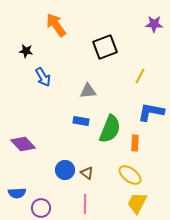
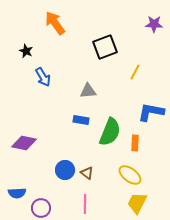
orange arrow: moved 1 px left, 2 px up
black star: rotated 16 degrees clockwise
yellow line: moved 5 px left, 4 px up
blue rectangle: moved 1 px up
green semicircle: moved 3 px down
purple diamond: moved 1 px right, 1 px up; rotated 35 degrees counterclockwise
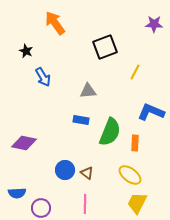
blue L-shape: rotated 12 degrees clockwise
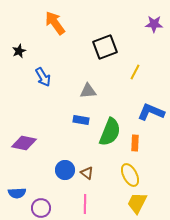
black star: moved 7 px left; rotated 24 degrees clockwise
yellow ellipse: rotated 25 degrees clockwise
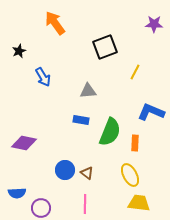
yellow trapezoid: moved 2 px right; rotated 70 degrees clockwise
